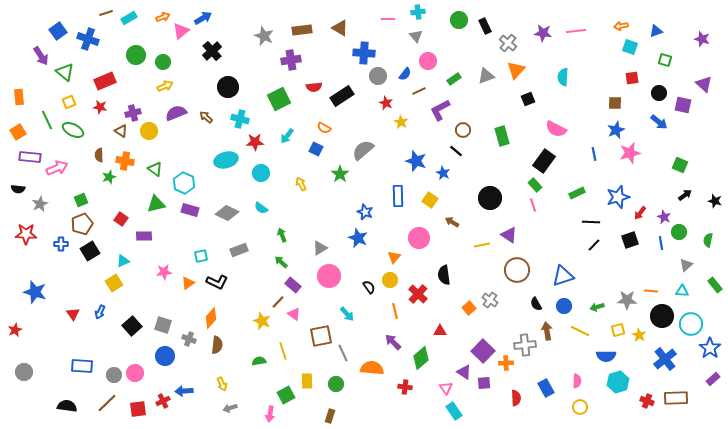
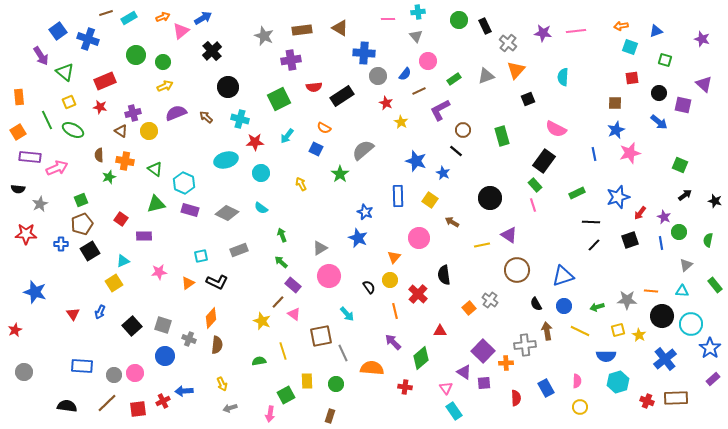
pink star at (164, 272): moved 5 px left
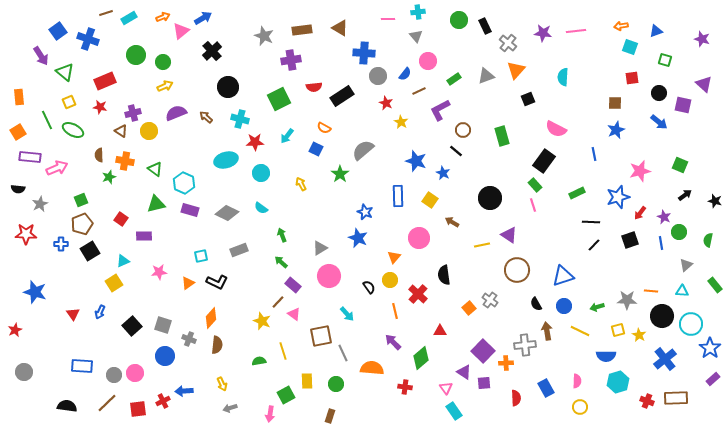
pink star at (630, 153): moved 10 px right, 18 px down
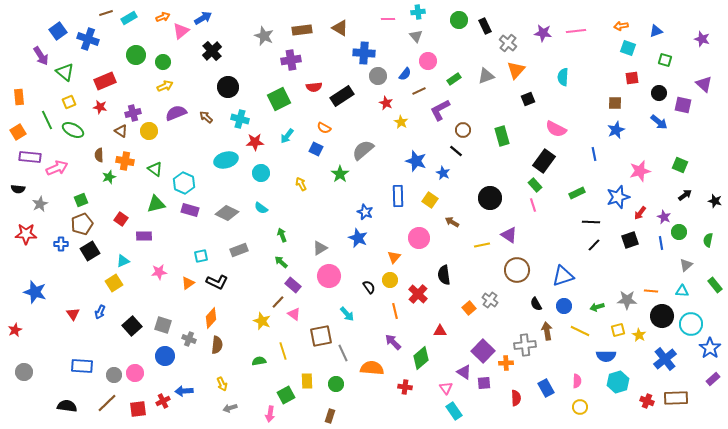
cyan square at (630, 47): moved 2 px left, 1 px down
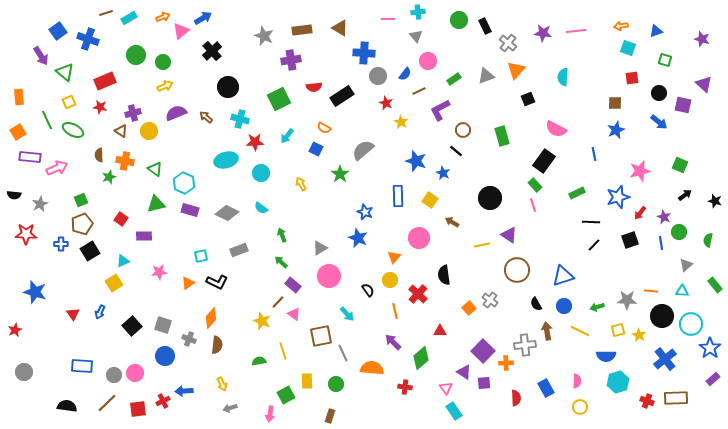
black semicircle at (18, 189): moved 4 px left, 6 px down
black semicircle at (369, 287): moved 1 px left, 3 px down
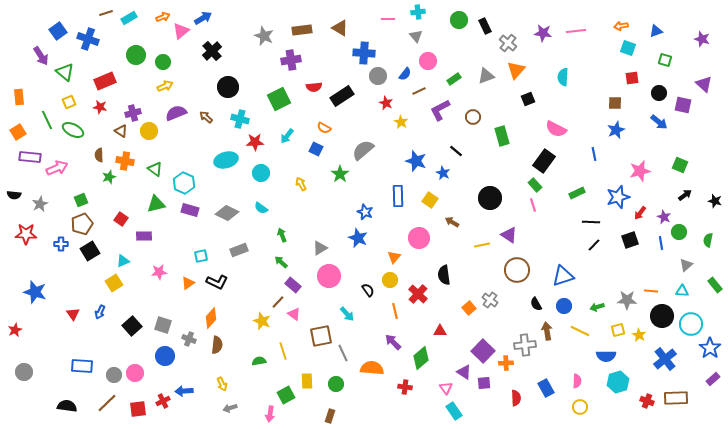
brown circle at (463, 130): moved 10 px right, 13 px up
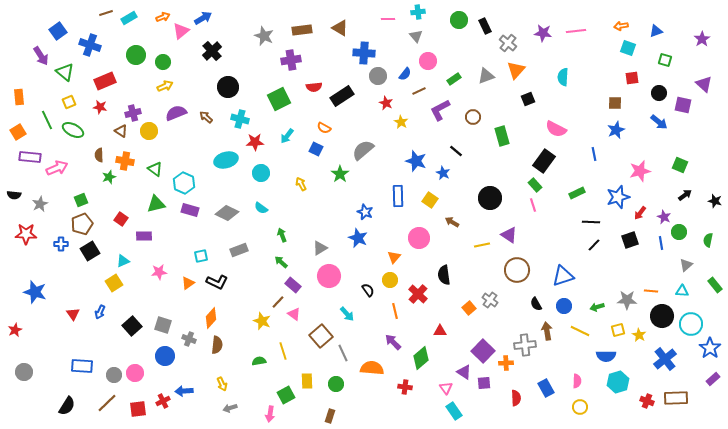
blue cross at (88, 39): moved 2 px right, 6 px down
purple star at (702, 39): rotated 21 degrees clockwise
brown square at (321, 336): rotated 30 degrees counterclockwise
black semicircle at (67, 406): rotated 114 degrees clockwise
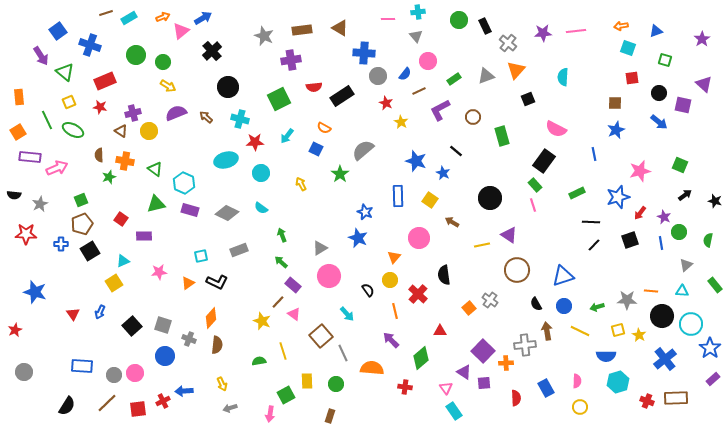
purple star at (543, 33): rotated 12 degrees counterclockwise
yellow arrow at (165, 86): moved 3 px right; rotated 56 degrees clockwise
purple arrow at (393, 342): moved 2 px left, 2 px up
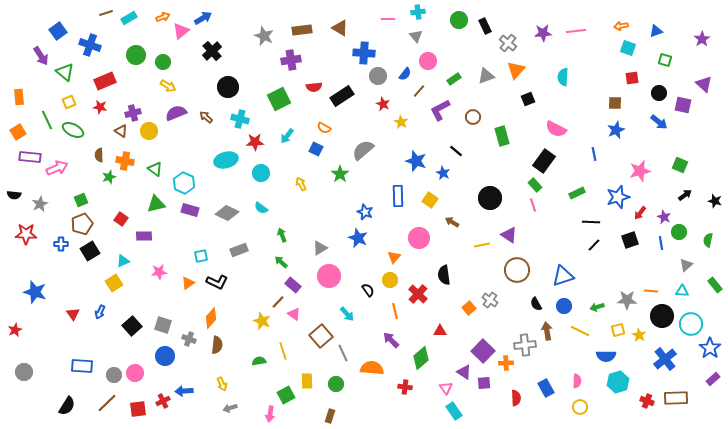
brown line at (419, 91): rotated 24 degrees counterclockwise
red star at (386, 103): moved 3 px left, 1 px down
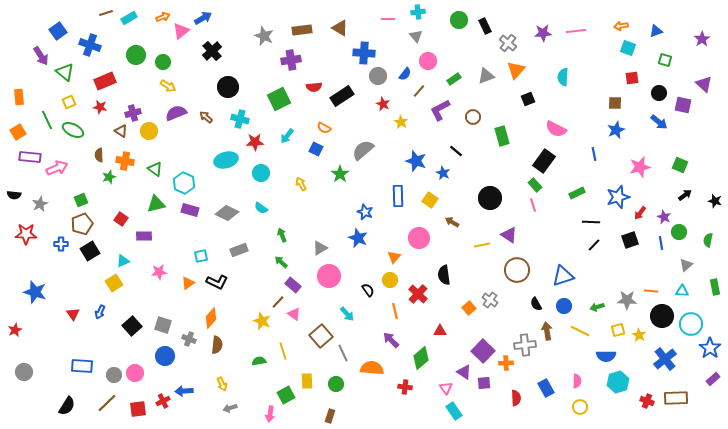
pink star at (640, 171): moved 4 px up
green rectangle at (715, 285): moved 2 px down; rotated 28 degrees clockwise
